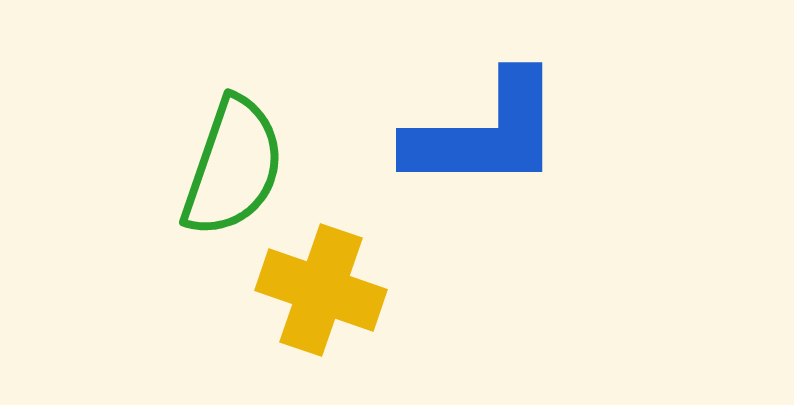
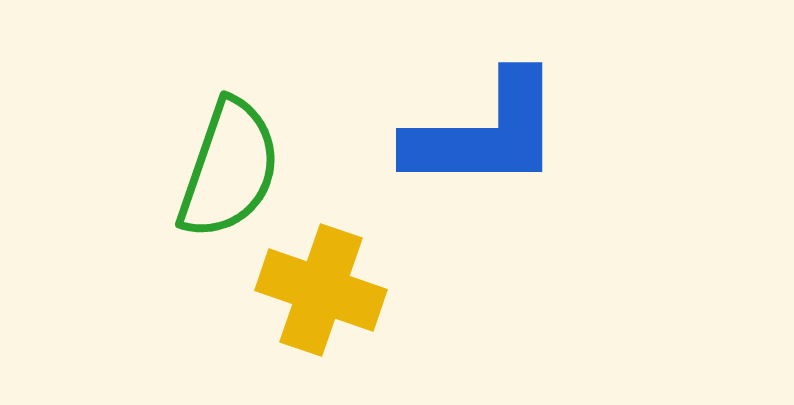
green semicircle: moved 4 px left, 2 px down
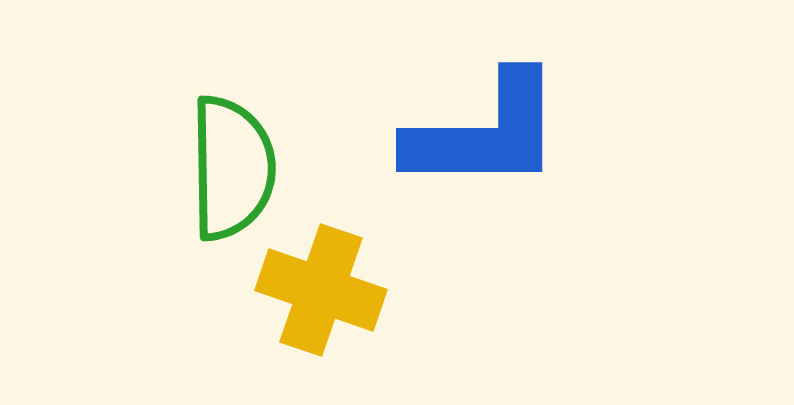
green semicircle: moved 3 px right, 1 px up; rotated 20 degrees counterclockwise
